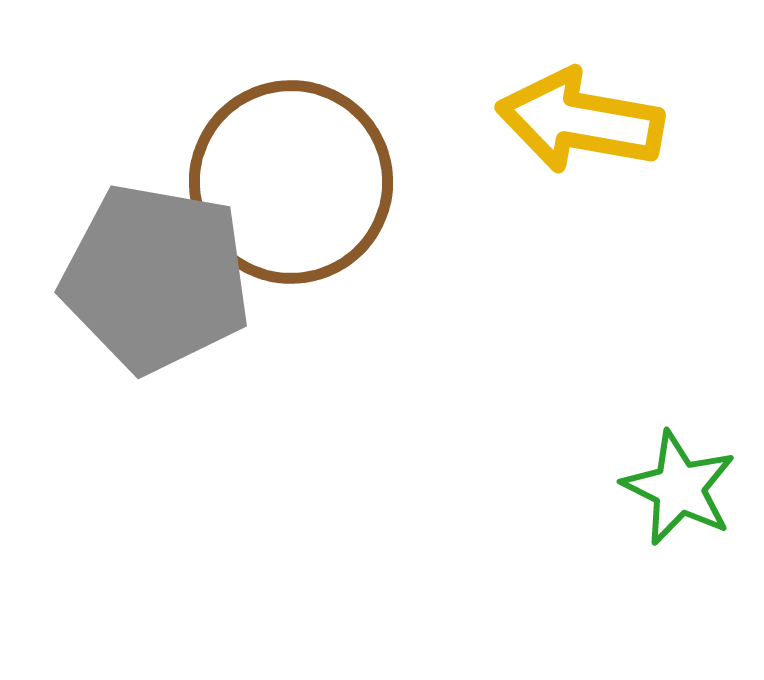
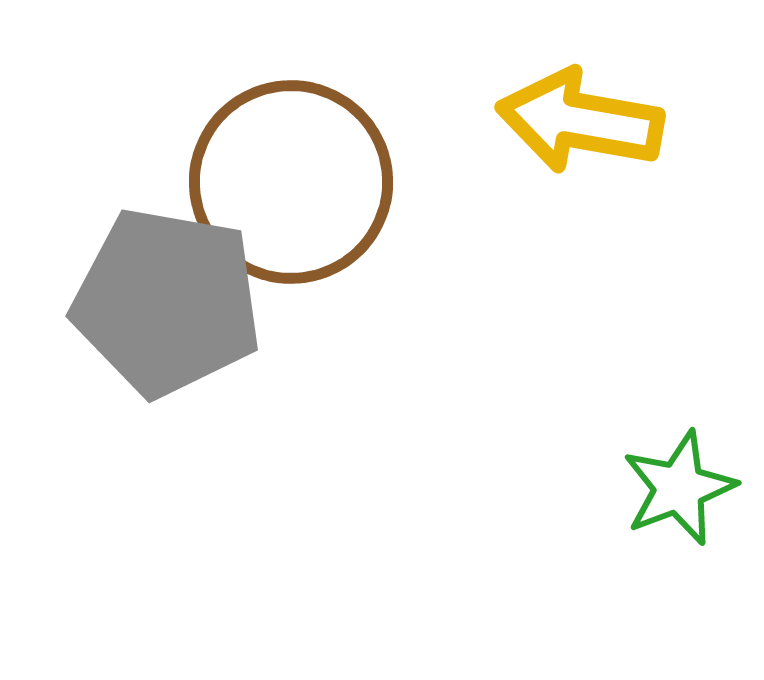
gray pentagon: moved 11 px right, 24 px down
green star: rotated 25 degrees clockwise
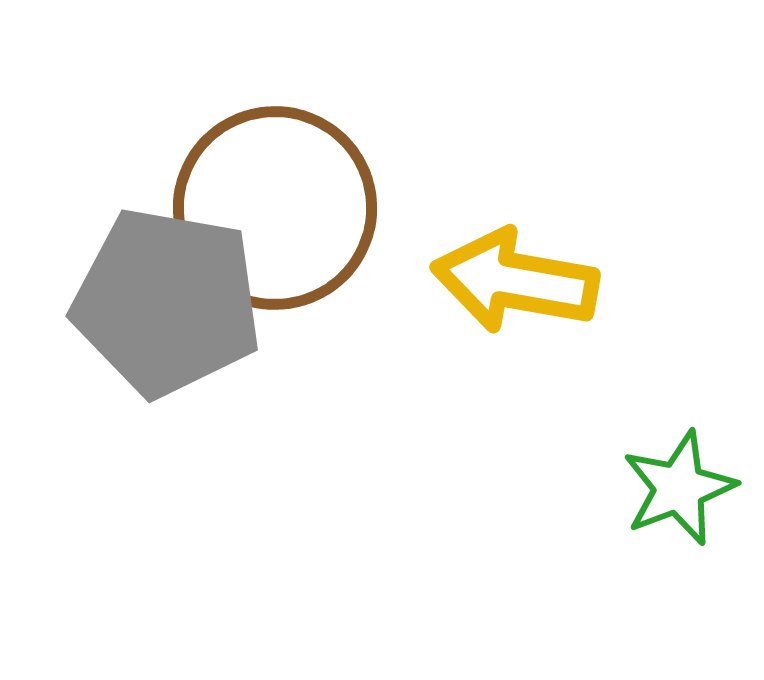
yellow arrow: moved 65 px left, 160 px down
brown circle: moved 16 px left, 26 px down
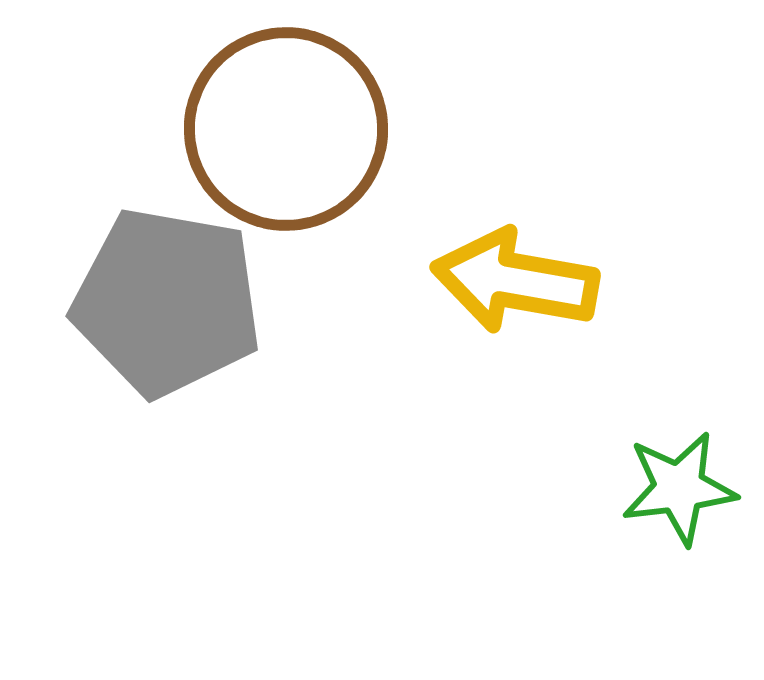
brown circle: moved 11 px right, 79 px up
green star: rotated 14 degrees clockwise
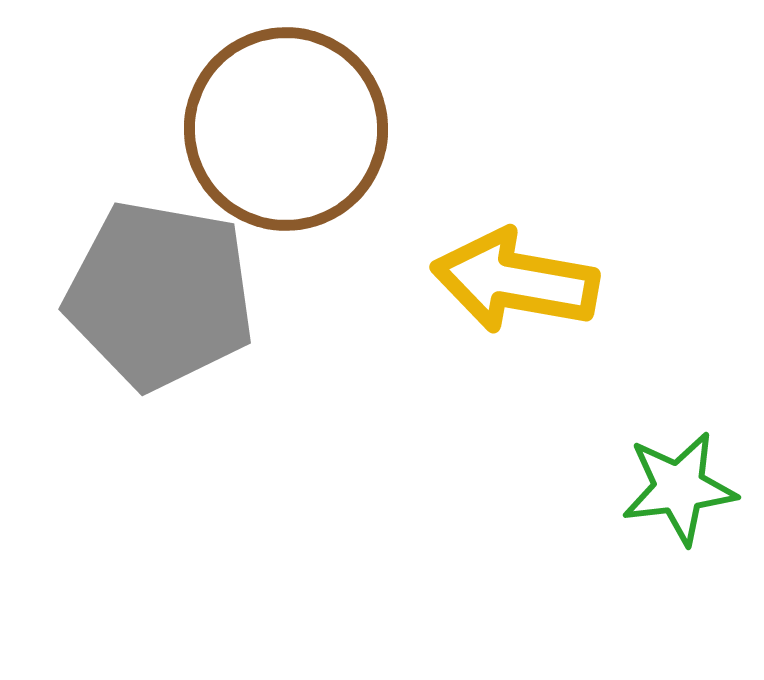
gray pentagon: moved 7 px left, 7 px up
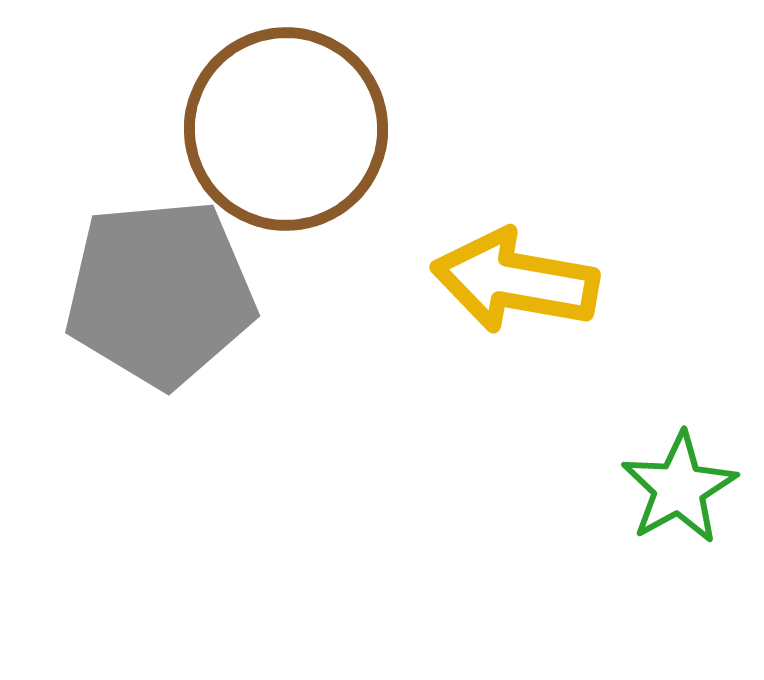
gray pentagon: moved 2 px up; rotated 15 degrees counterclockwise
green star: rotated 22 degrees counterclockwise
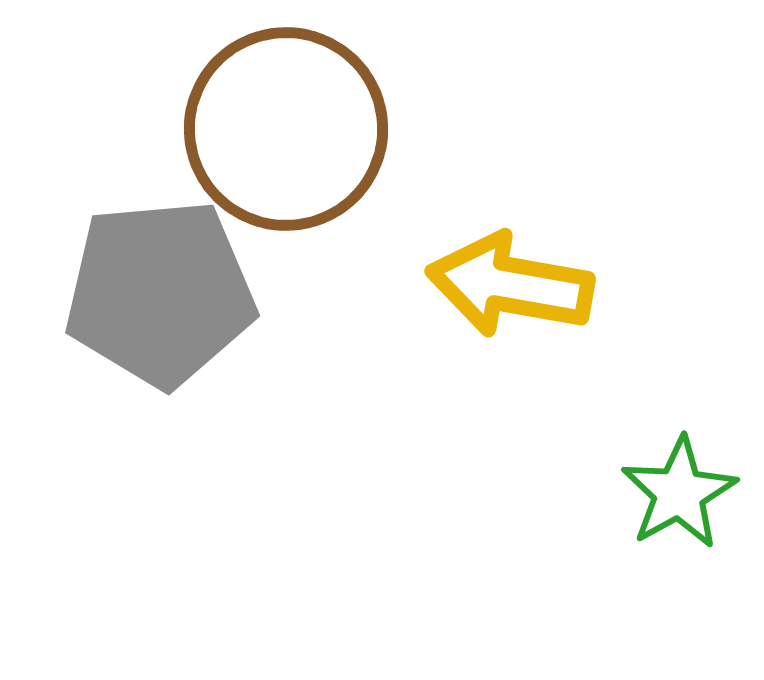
yellow arrow: moved 5 px left, 4 px down
green star: moved 5 px down
